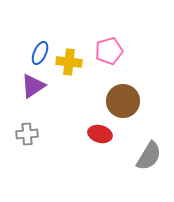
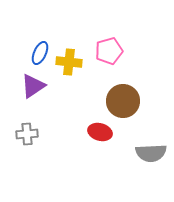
red ellipse: moved 2 px up
gray semicircle: moved 2 px right, 3 px up; rotated 56 degrees clockwise
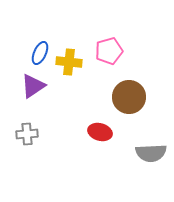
brown circle: moved 6 px right, 4 px up
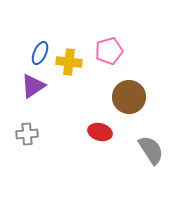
gray semicircle: moved 3 px up; rotated 120 degrees counterclockwise
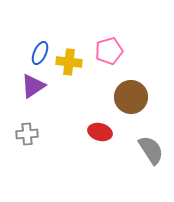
brown circle: moved 2 px right
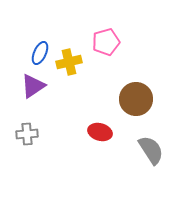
pink pentagon: moved 3 px left, 9 px up
yellow cross: rotated 20 degrees counterclockwise
brown circle: moved 5 px right, 2 px down
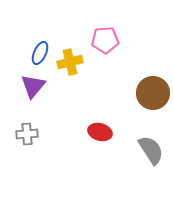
pink pentagon: moved 1 px left, 2 px up; rotated 12 degrees clockwise
yellow cross: moved 1 px right
purple triangle: rotated 16 degrees counterclockwise
brown circle: moved 17 px right, 6 px up
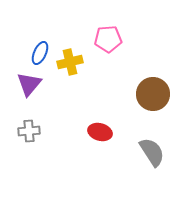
pink pentagon: moved 3 px right, 1 px up
purple triangle: moved 4 px left, 2 px up
brown circle: moved 1 px down
gray cross: moved 2 px right, 3 px up
gray semicircle: moved 1 px right, 2 px down
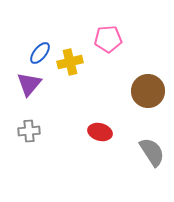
blue ellipse: rotated 15 degrees clockwise
brown circle: moved 5 px left, 3 px up
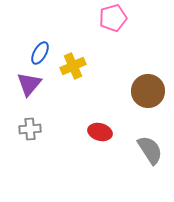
pink pentagon: moved 5 px right, 21 px up; rotated 12 degrees counterclockwise
blue ellipse: rotated 10 degrees counterclockwise
yellow cross: moved 3 px right, 4 px down; rotated 10 degrees counterclockwise
gray cross: moved 1 px right, 2 px up
gray semicircle: moved 2 px left, 2 px up
